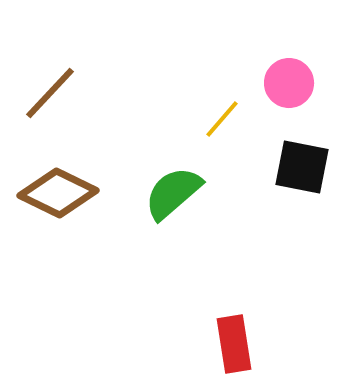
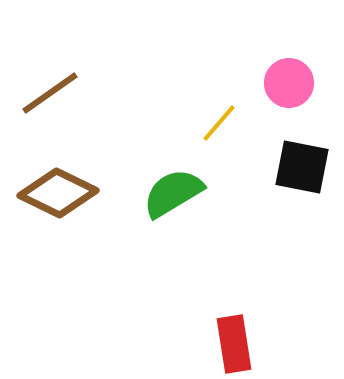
brown line: rotated 12 degrees clockwise
yellow line: moved 3 px left, 4 px down
green semicircle: rotated 10 degrees clockwise
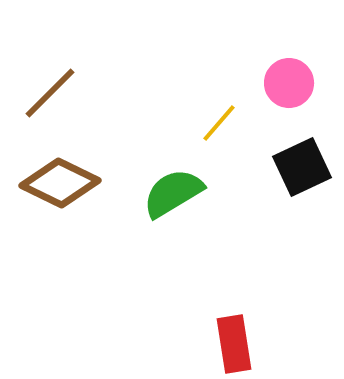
brown line: rotated 10 degrees counterclockwise
black square: rotated 36 degrees counterclockwise
brown diamond: moved 2 px right, 10 px up
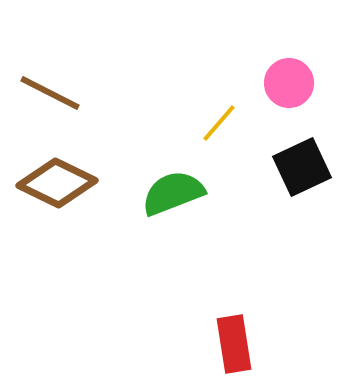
brown line: rotated 72 degrees clockwise
brown diamond: moved 3 px left
green semicircle: rotated 10 degrees clockwise
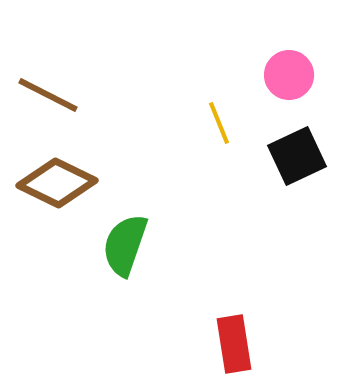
pink circle: moved 8 px up
brown line: moved 2 px left, 2 px down
yellow line: rotated 63 degrees counterclockwise
black square: moved 5 px left, 11 px up
green semicircle: moved 48 px left, 52 px down; rotated 50 degrees counterclockwise
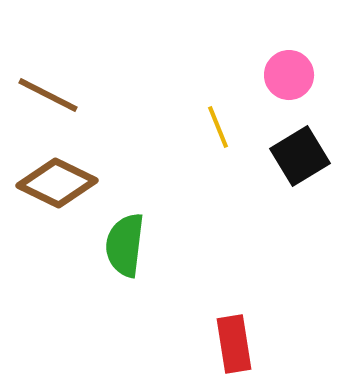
yellow line: moved 1 px left, 4 px down
black square: moved 3 px right; rotated 6 degrees counterclockwise
green semicircle: rotated 12 degrees counterclockwise
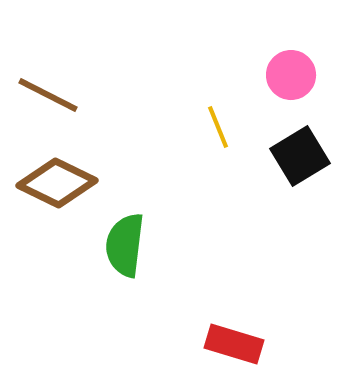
pink circle: moved 2 px right
red rectangle: rotated 64 degrees counterclockwise
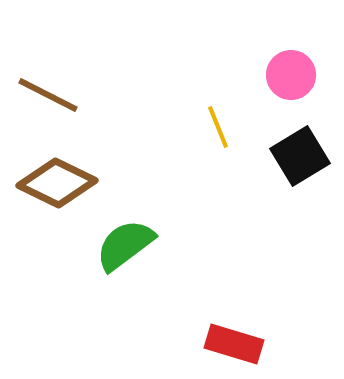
green semicircle: rotated 46 degrees clockwise
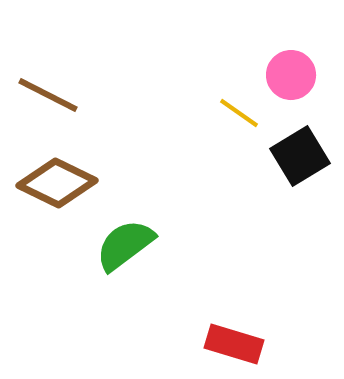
yellow line: moved 21 px right, 14 px up; rotated 33 degrees counterclockwise
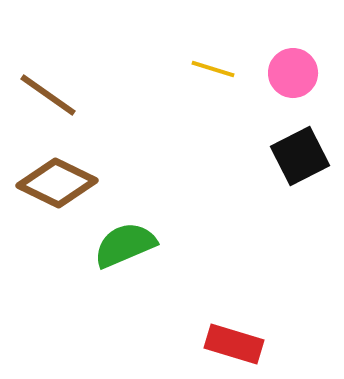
pink circle: moved 2 px right, 2 px up
brown line: rotated 8 degrees clockwise
yellow line: moved 26 px left, 44 px up; rotated 18 degrees counterclockwise
black square: rotated 4 degrees clockwise
green semicircle: rotated 14 degrees clockwise
